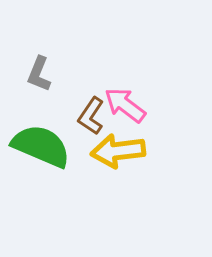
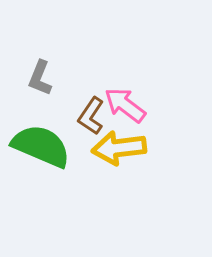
gray L-shape: moved 1 px right, 4 px down
yellow arrow: moved 1 px right, 3 px up
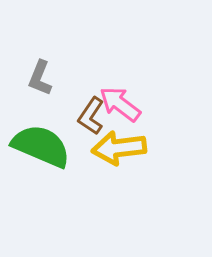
pink arrow: moved 5 px left, 1 px up
